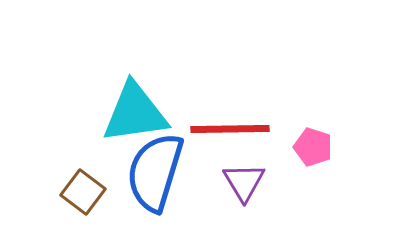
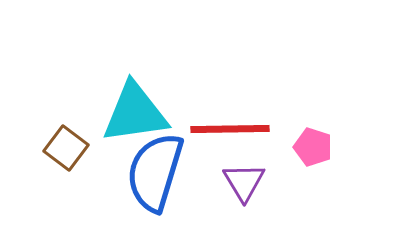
brown square: moved 17 px left, 44 px up
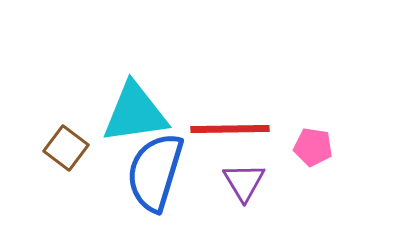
pink pentagon: rotated 9 degrees counterclockwise
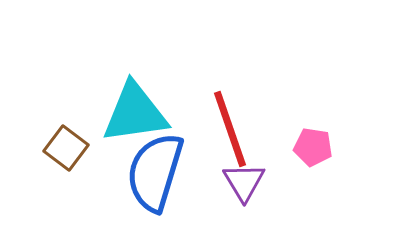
red line: rotated 72 degrees clockwise
